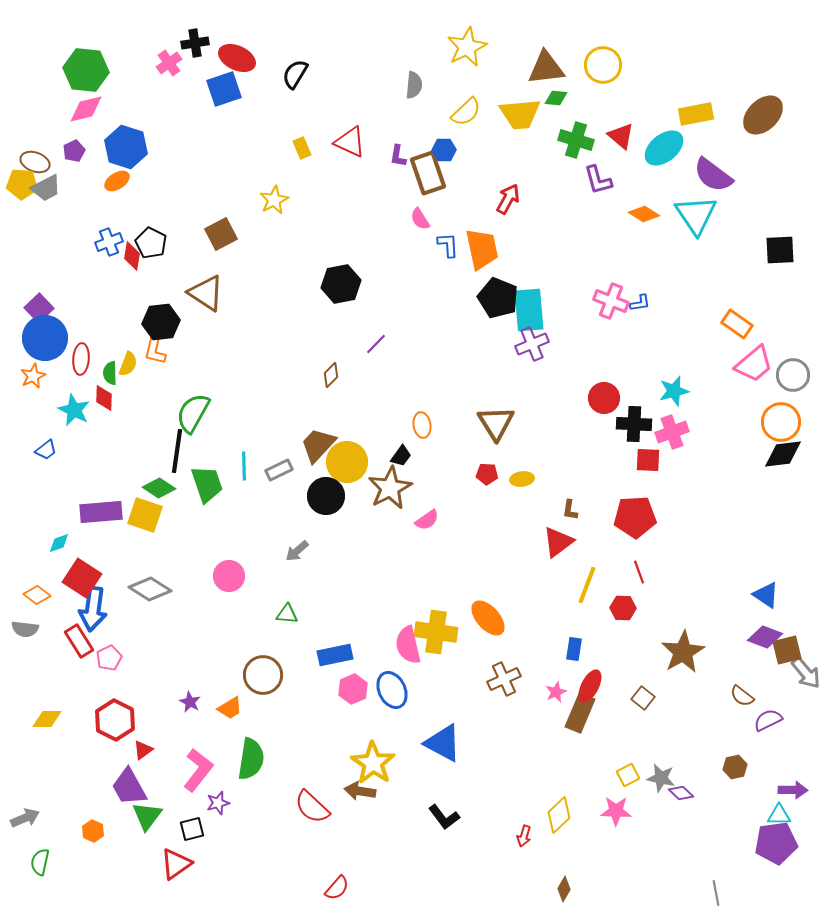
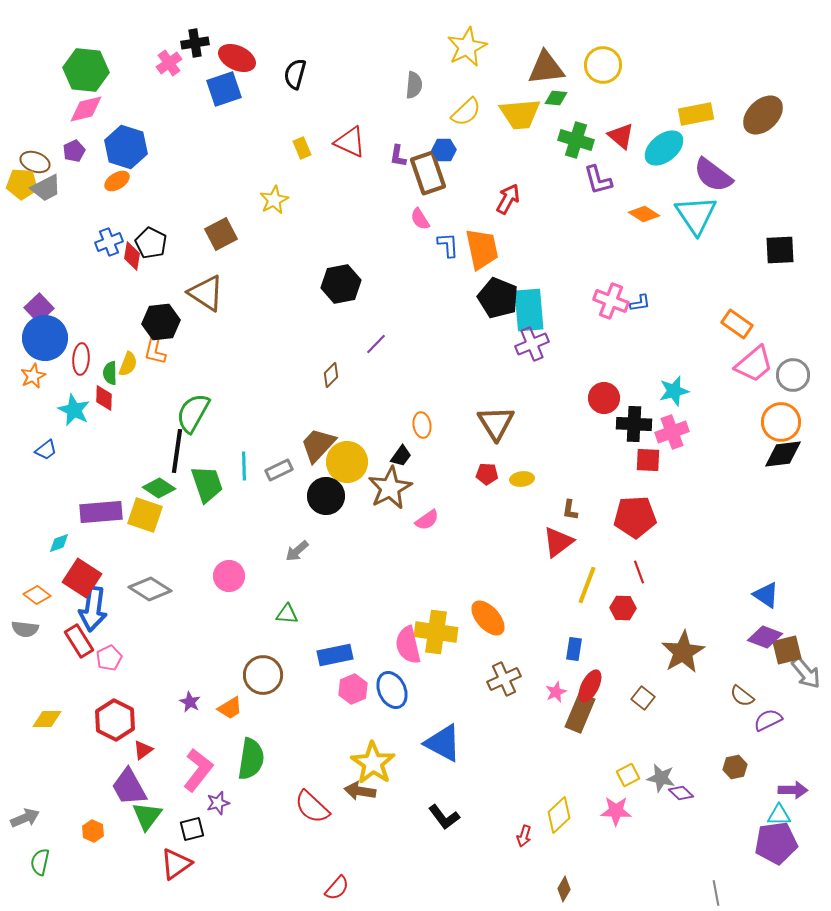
black semicircle at (295, 74): rotated 16 degrees counterclockwise
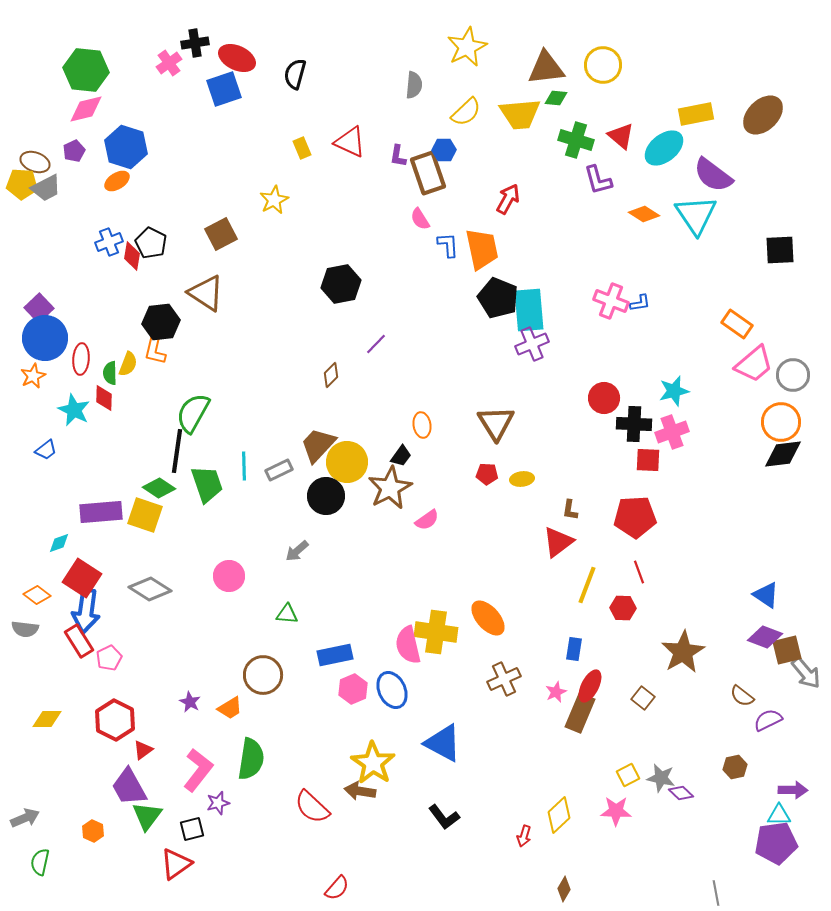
blue arrow at (93, 609): moved 7 px left, 2 px down
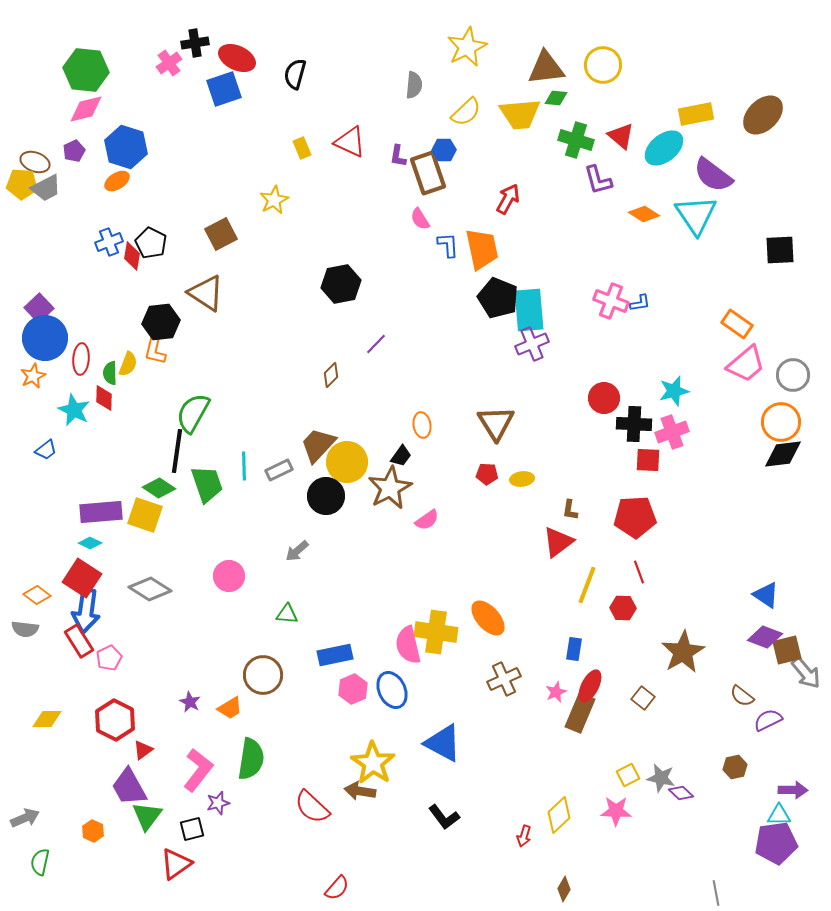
pink trapezoid at (754, 364): moved 8 px left
cyan diamond at (59, 543): moved 31 px right; rotated 45 degrees clockwise
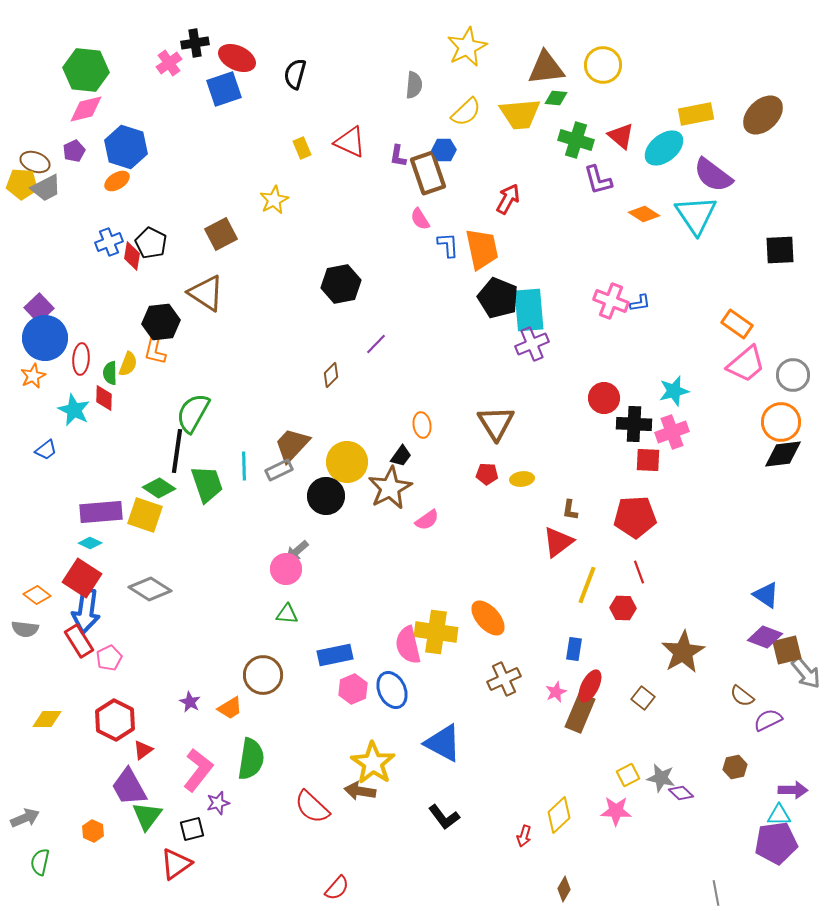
brown trapezoid at (318, 445): moved 26 px left
pink circle at (229, 576): moved 57 px right, 7 px up
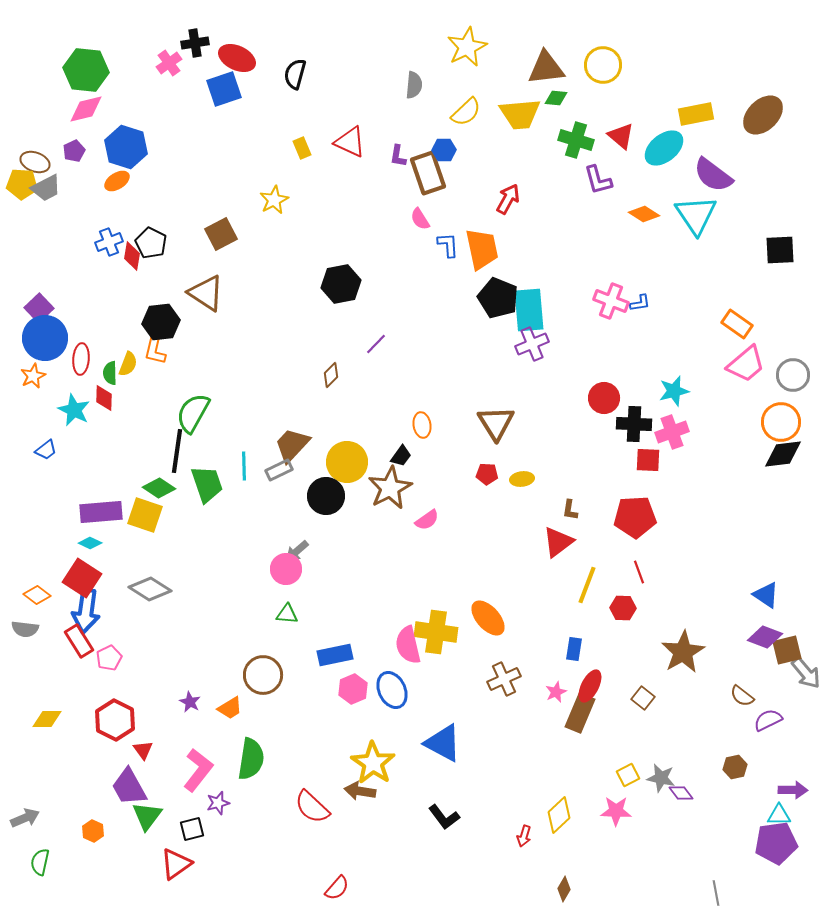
red triangle at (143, 750): rotated 30 degrees counterclockwise
purple diamond at (681, 793): rotated 10 degrees clockwise
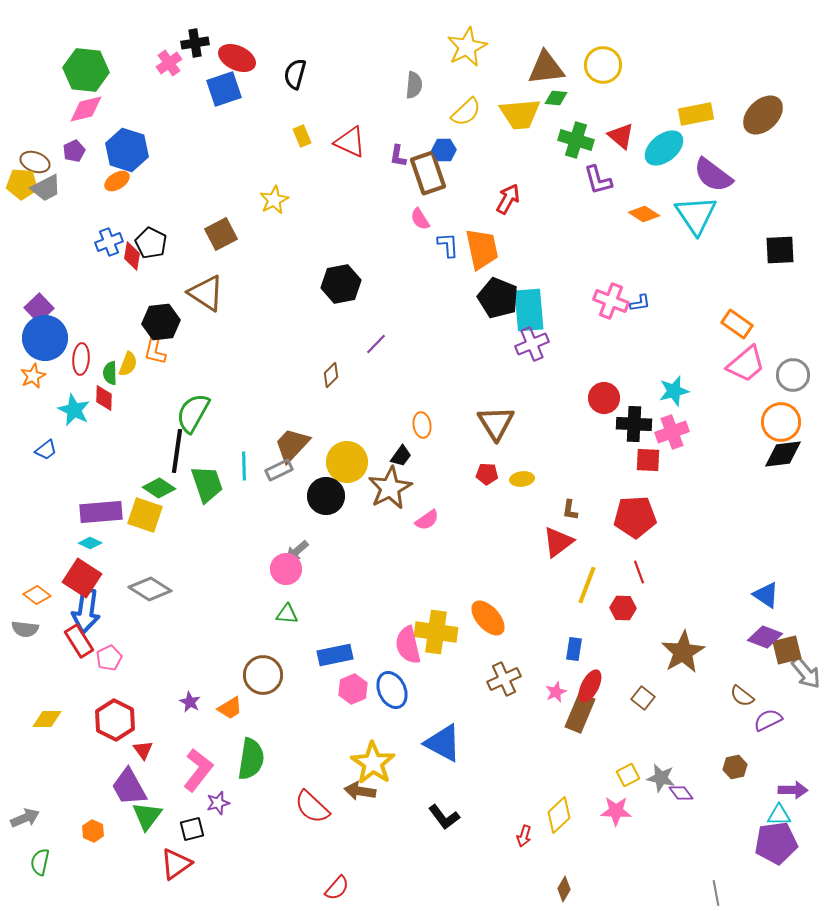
blue hexagon at (126, 147): moved 1 px right, 3 px down
yellow rectangle at (302, 148): moved 12 px up
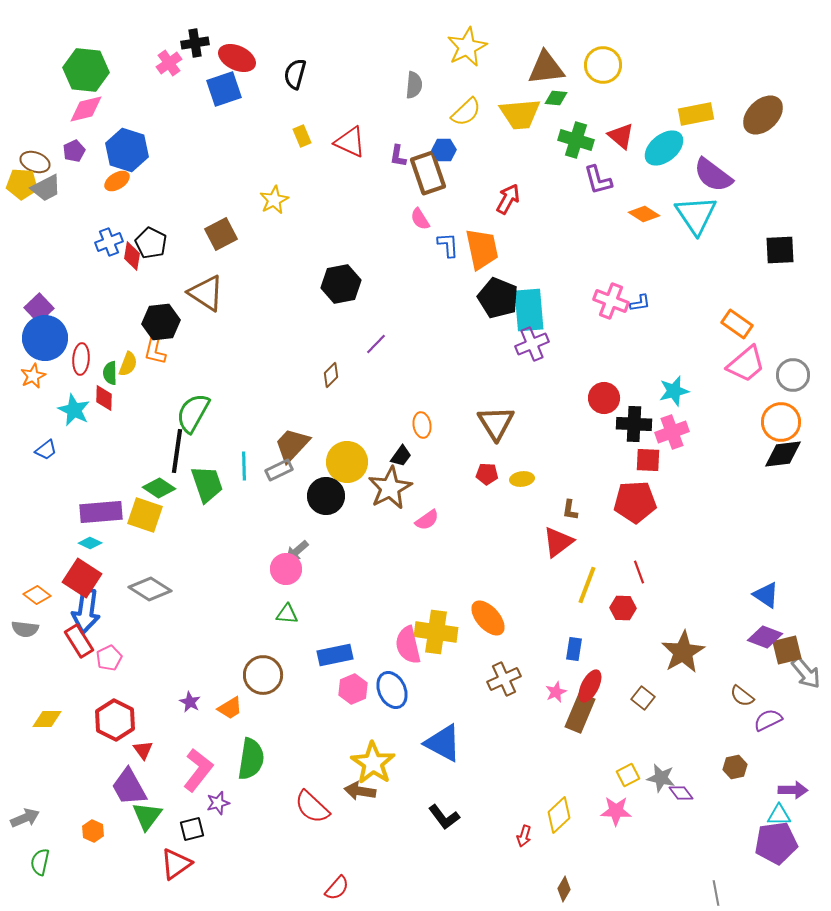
red pentagon at (635, 517): moved 15 px up
